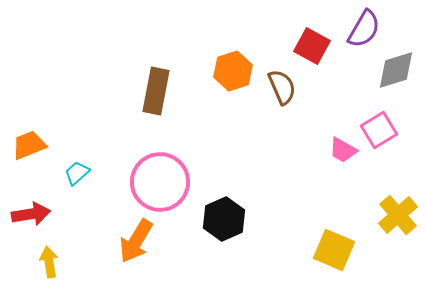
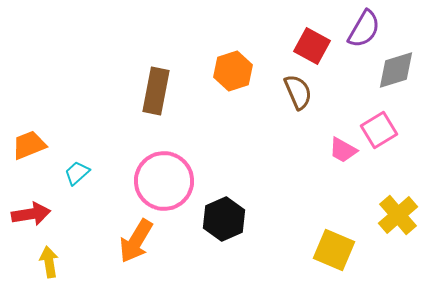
brown semicircle: moved 16 px right, 5 px down
pink circle: moved 4 px right, 1 px up
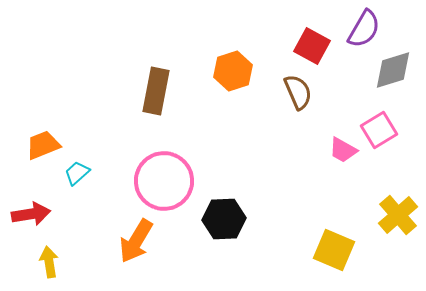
gray diamond: moved 3 px left
orange trapezoid: moved 14 px right
black hexagon: rotated 21 degrees clockwise
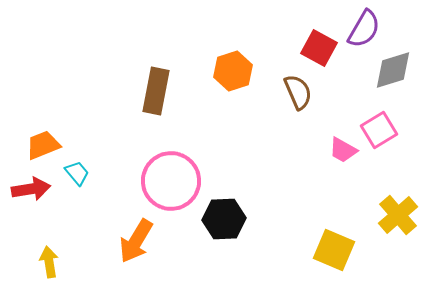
red square: moved 7 px right, 2 px down
cyan trapezoid: rotated 92 degrees clockwise
pink circle: moved 7 px right
red arrow: moved 25 px up
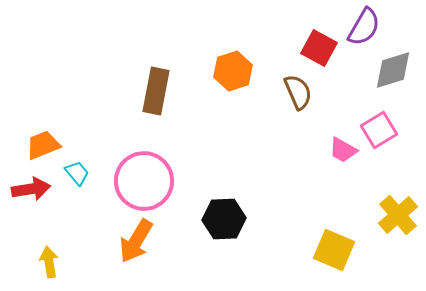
purple semicircle: moved 2 px up
pink circle: moved 27 px left
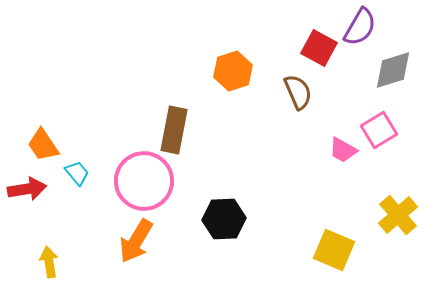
purple semicircle: moved 4 px left
brown rectangle: moved 18 px right, 39 px down
orange trapezoid: rotated 102 degrees counterclockwise
red arrow: moved 4 px left
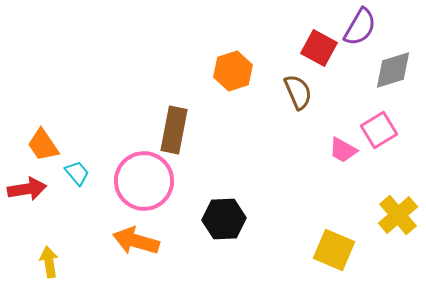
orange arrow: rotated 75 degrees clockwise
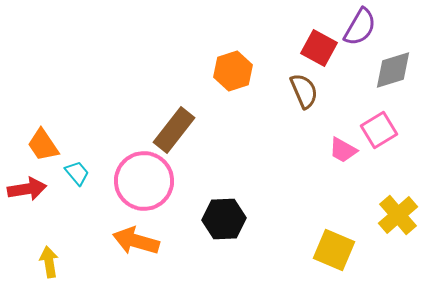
brown semicircle: moved 6 px right, 1 px up
brown rectangle: rotated 27 degrees clockwise
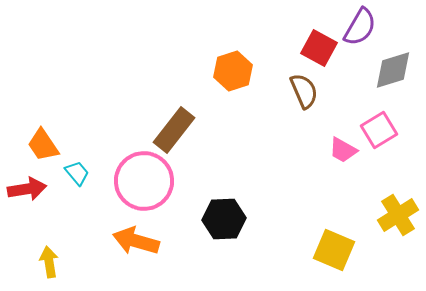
yellow cross: rotated 9 degrees clockwise
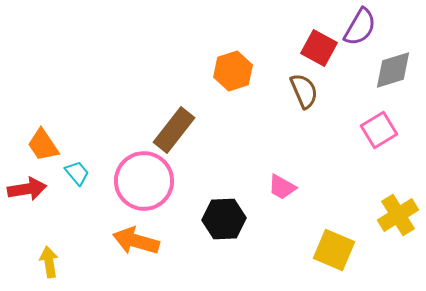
pink trapezoid: moved 61 px left, 37 px down
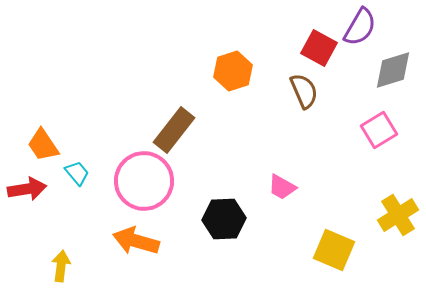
yellow arrow: moved 12 px right, 4 px down; rotated 16 degrees clockwise
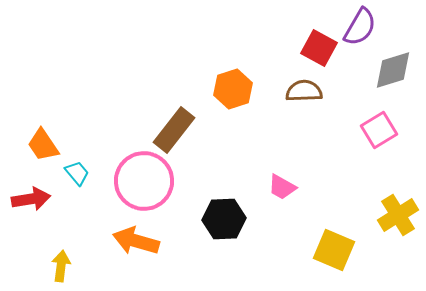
orange hexagon: moved 18 px down
brown semicircle: rotated 69 degrees counterclockwise
red arrow: moved 4 px right, 10 px down
